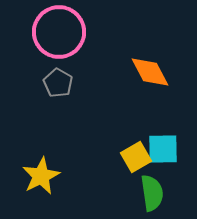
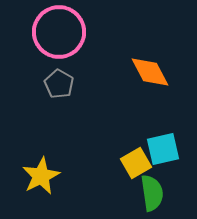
gray pentagon: moved 1 px right, 1 px down
cyan square: rotated 12 degrees counterclockwise
yellow square: moved 6 px down
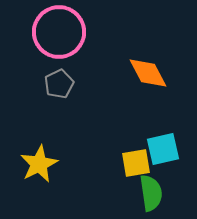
orange diamond: moved 2 px left, 1 px down
gray pentagon: rotated 16 degrees clockwise
yellow square: rotated 20 degrees clockwise
yellow star: moved 2 px left, 12 px up
green semicircle: moved 1 px left
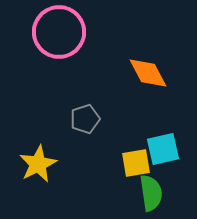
gray pentagon: moved 26 px right, 35 px down; rotated 8 degrees clockwise
yellow star: moved 1 px left
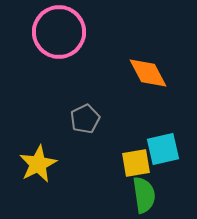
gray pentagon: rotated 8 degrees counterclockwise
green semicircle: moved 7 px left, 2 px down
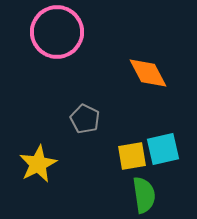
pink circle: moved 2 px left
gray pentagon: rotated 20 degrees counterclockwise
yellow square: moved 4 px left, 7 px up
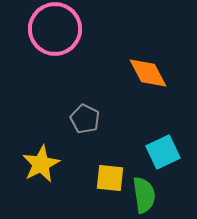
pink circle: moved 2 px left, 3 px up
cyan square: moved 3 px down; rotated 12 degrees counterclockwise
yellow square: moved 22 px left, 22 px down; rotated 16 degrees clockwise
yellow star: moved 3 px right
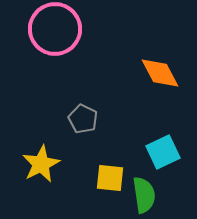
orange diamond: moved 12 px right
gray pentagon: moved 2 px left
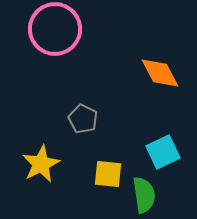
yellow square: moved 2 px left, 4 px up
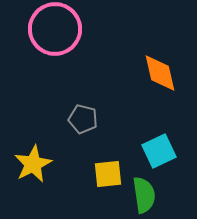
orange diamond: rotated 15 degrees clockwise
gray pentagon: rotated 12 degrees counterclockwise
cyan square: moved 4 px left, 1 px up
yellow star: moved 8 px left
yellow square: rotated 12 degrees counterclockwise
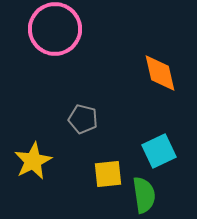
yellow star: moved 3 px up
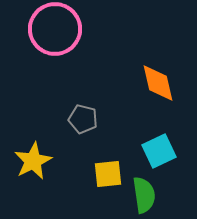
orange diamond: moved 2 px left, 10 px down
